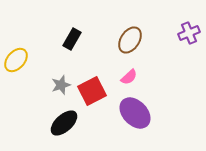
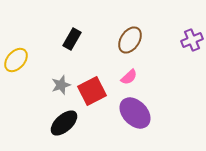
purple cross: moved 3 px right, 7 px down
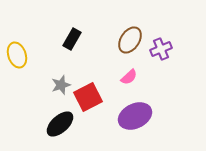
purple cross: moved 31 px left, 9 px down
yellow ellipse: moved 1 px right, 5 px up; rotated 60 degrees counterclockwise
red square: moved 4 px left, 6 px down
purple ellipse: moved 3 px down; rotated 72 degrees counterclockwise
black ellipse: moved 4 px left, 1 px down
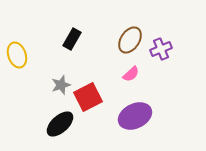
pink semicircle: moved 2 px right, 3 px up
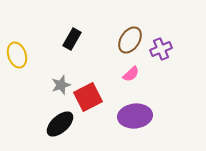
purple ellipse: rotated 20 degrees clockwise
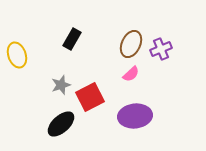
brown ellipse: moved 1 px right, 4 px down; rotated 8 degrees counterclockwise
red square: moved 2 px right
black ellipse: moved 1 px right
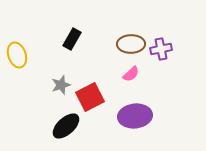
brown ellipse: rotated 64 degrees clockwise
purple cross: rotated 10 degrees clockwise
black ellipse: moved 5 px right, 2 px down
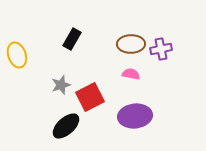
pink semicircle: rotated 126 degrees counterclockwise
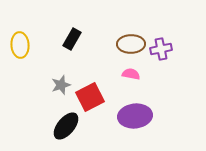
yellow ellipse: moved 3 px right, 10 px up; rotated 15 degrees clockwise
black ellipse: rotated 8 degrees counterclockwise
